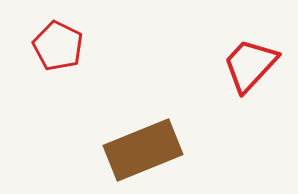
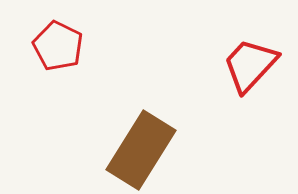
brown rectangle: moved 2 px left; rotated 36 degrees counterclockwise
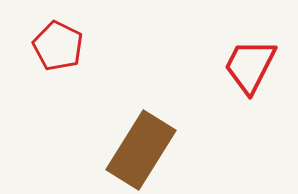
red trapezoid: moved 1 px down; rotated 16 degrees counterclockwise
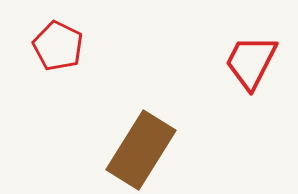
red trapezoid: moved 1 px right, 4 px up
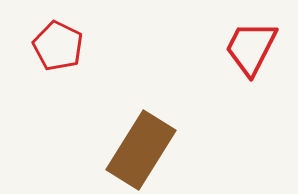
red trapezoid: moved 14 px up
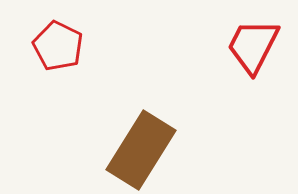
red trapezoid: moved 2 px right, 2 px up
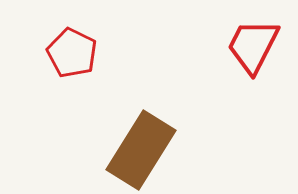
red pentagon: moved 14 px right, 7 px down
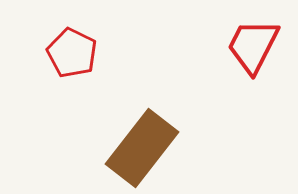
brown rectangle: moved 1 px right, 2 px up; rotated 6 degrees clockwise
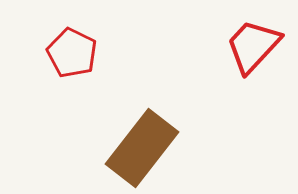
red trapezoid: rotated 16 degrees clockwise
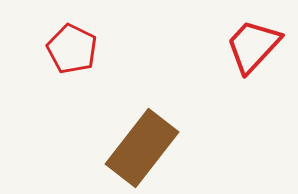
red pentagon: moved 4 px up
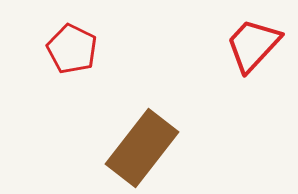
red trapezoid: moved 1 px up
